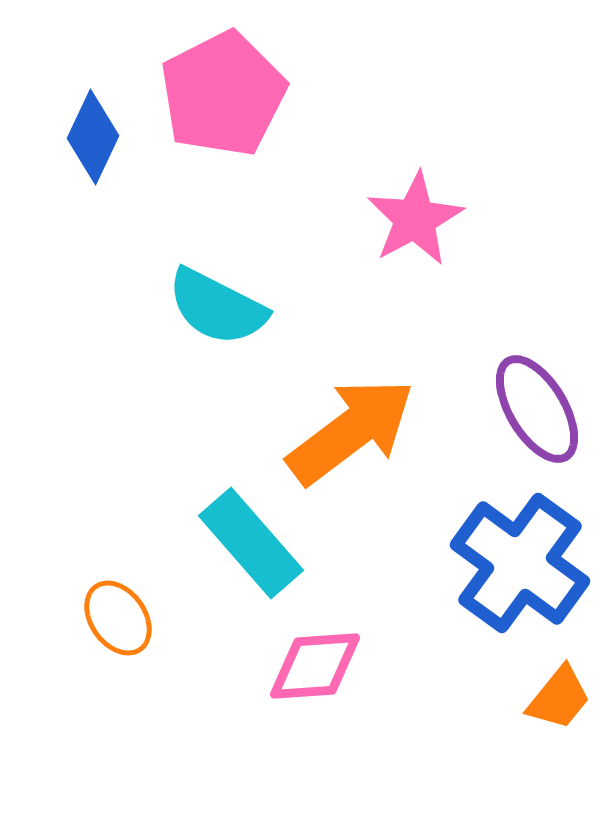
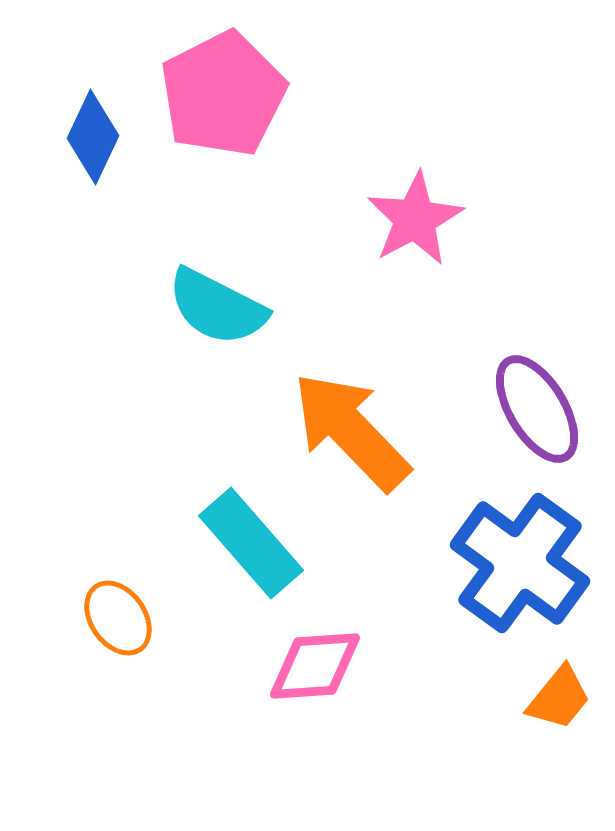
orange arrow: rotated 97 degrees counterclockwise
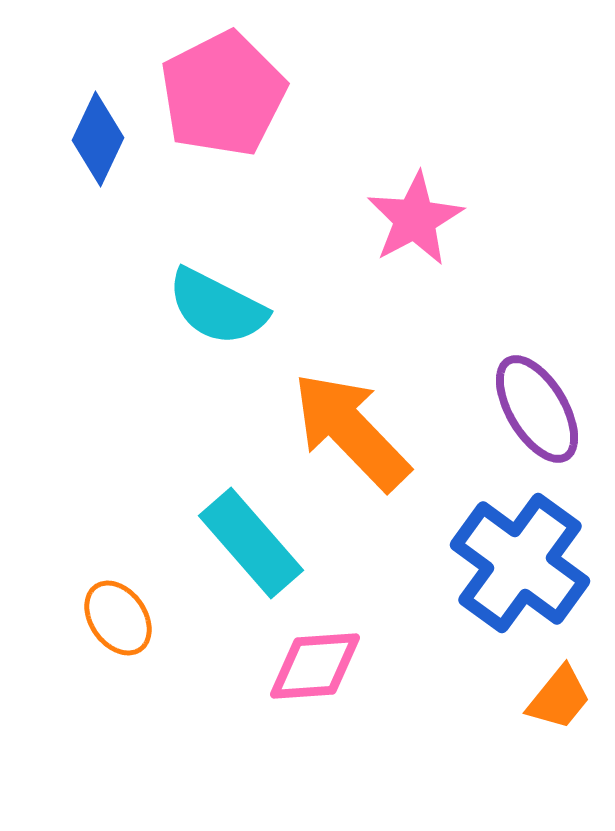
blue diamond: moved 5 px right, 2 px down
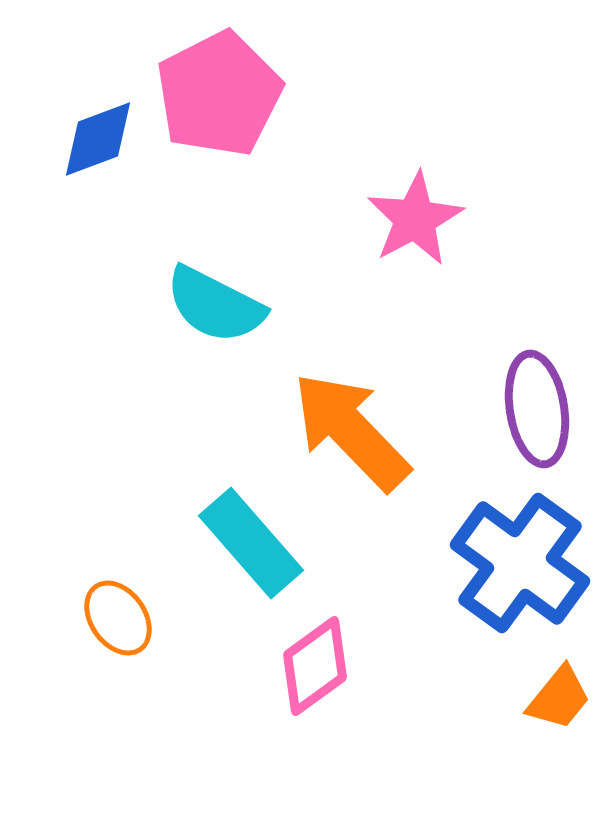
pink pentagon: moved 4 px left
blue diamond: rotated 44 degrees clockwise
cyan semicircle: moved 2 px left, 2 px up
purple ellipse: rotated 22 degrees clockwise
pink diamond: rotated 32 degrees counterclockwise
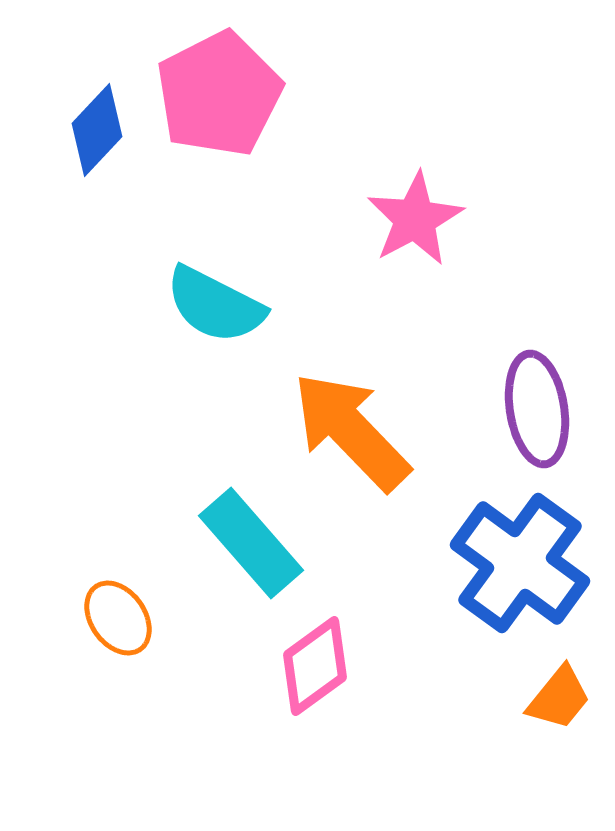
blue diamond: moved 1 px left, 9 px up; rotated 26 degrees counterclockwise
